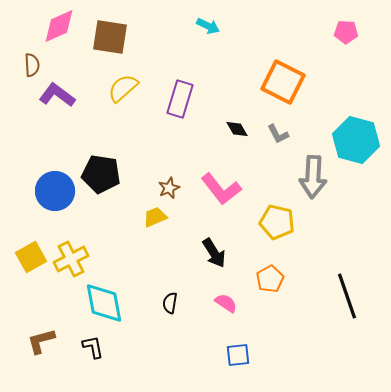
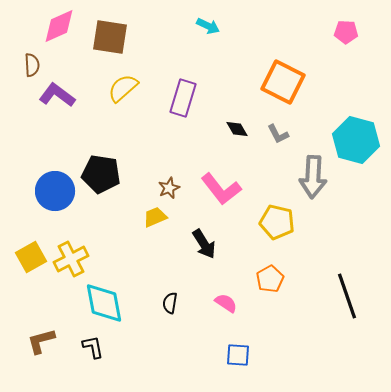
purple rectangle: moved 3 px right, 1 px up
black arrow: moved 10 px left, 9 px up
blue square: rotated 10 degrees clockwise
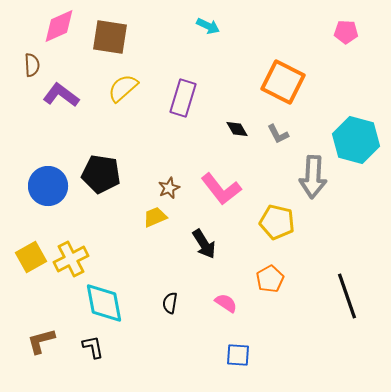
purple L-shape: moved 4 px right
blue circle: moved 7 px left, 5 px up
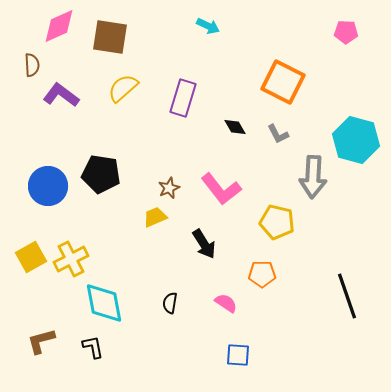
black diamond: moved 2 px left, 2 px up
orange pentagon: moved 8 px left, 5 px up; rotated 28 degrees clockwise
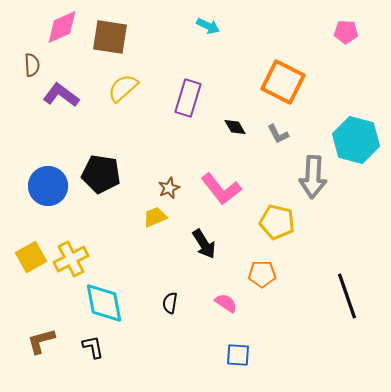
pink diamond: moved 3 px right, 1 px down
purple rectangle: moved 5 px right
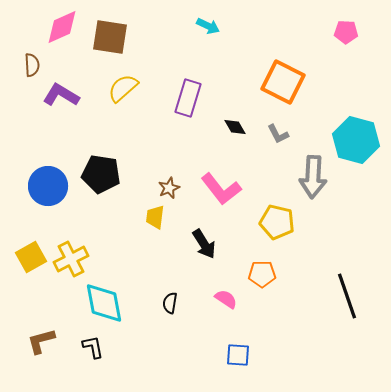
purple L-shape: rotated 6 degrees counterclockwise
yellow trapezoid: rotated 60 degrees counterclockwise
pink semicircle: moved 4 px up
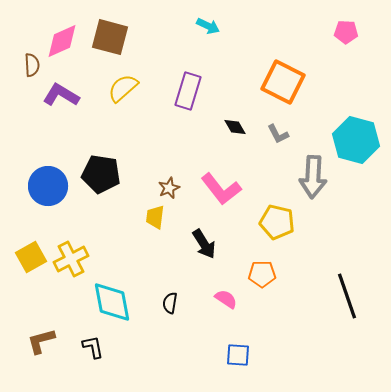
pink diamond: moved 14 px down
brown square: rotated 6 degrees clockwise
purple rectangle: moved 7 px up
cyan diamond: moved 8 px right, 1 px up
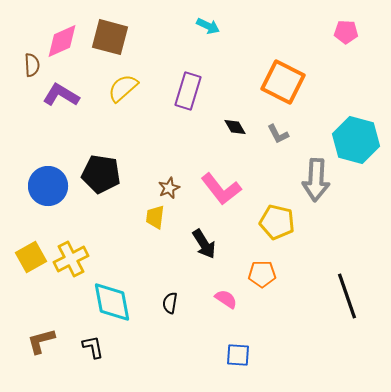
gray arrow: moved 3 px right, 3 px down
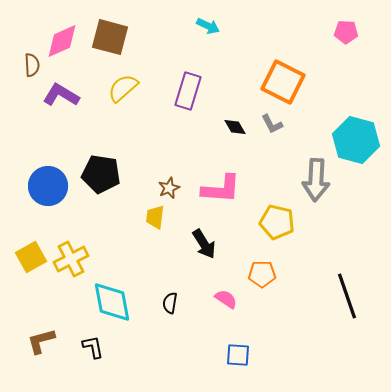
gray L-shape: moved 6 px left, 10 px up
pink L-shape: rotated 48 degrees counterclockwise
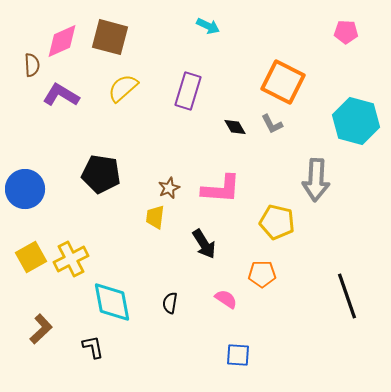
cyan hexagon: moved 19 px up
blue circle: moved 23 px left, 3 px down
brown L-shape: moved 12 px up; rotated 152 degrees clockwise
